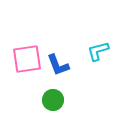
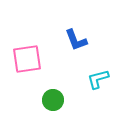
cyan L-shape: moved 28 px down
blue L-shape: moved 18 px right, 25 px up
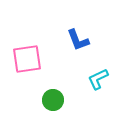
blue L-shape: moved 2 px right
cyan L-shape: rotated 10 degrees counterclockwise
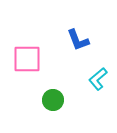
pink square: rotated 8 degrees clockwise
cyan L-shape: rotated 15 degrees counterclockwise
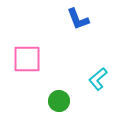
blue L-shape: moved 21 px up
green circle: moved 6 px right, 1 px down
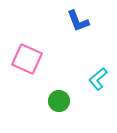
blue L-shape: moved 2 px down
pink square: rotated 24 degrees clockwise
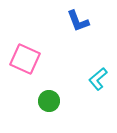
pink square: moved 2 px left
green circle: moved 10 px left
